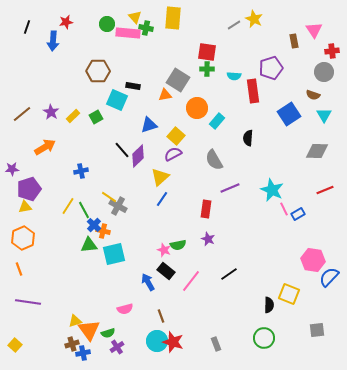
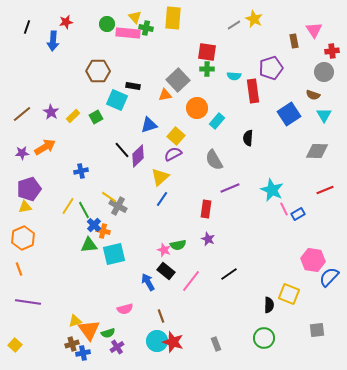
gray square at (178, 80): rotated 15 degrees clockwise
purple star at (12, 169): moved 10 px right, 16 px up
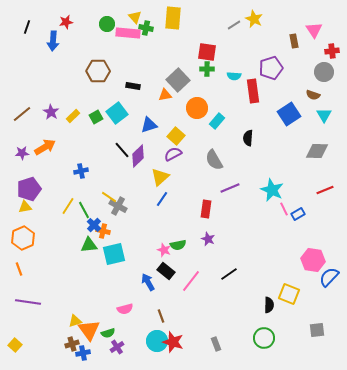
cyan square at (117, 100): moved 13 px down; rotated 30 degrees clockwise
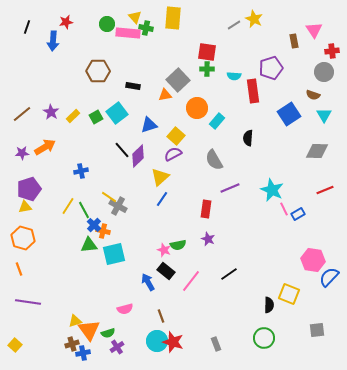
orange hexagon at (23, 238): rotated 20 degrees counterclockwise
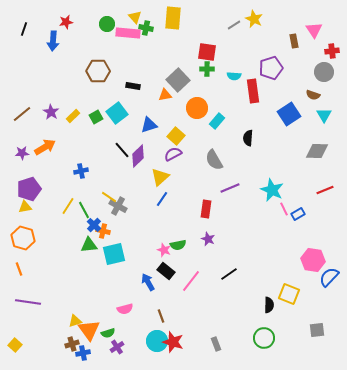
black line at (27, 27): moved 3 px left, 2 px down
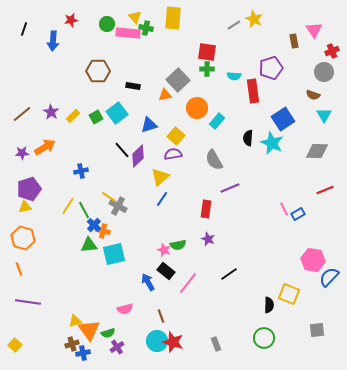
red star at (66, 22): moved 5 px right, 2 px up
red cross at (332, 51): rotated 16 degrees counterclockwise
blue square at (289, 114): moved 6 px left, 5 px down
purple semicircle at (173, 154): rotated 18 degrees clockwise
cyan star at (272, 190): moved 47 px up
pink line at (191, 281): moved 3 px left, 2 px down
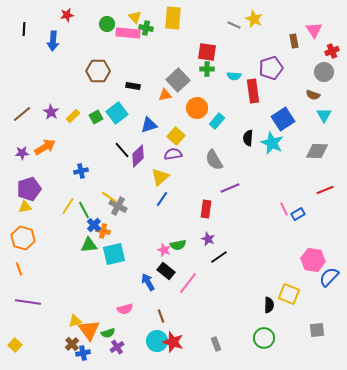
red star at (71, 20): moved 4 px left, 5 px up
gray line at (234, 25): rotated 56 degrees clockwise
black line at (24, 29): rotated 16 degrees counterclockwise
black line at (229, 274): moved 10 px left, 17 px up
brown cross at (72, 344): rotated 24 degrees counterclockwise
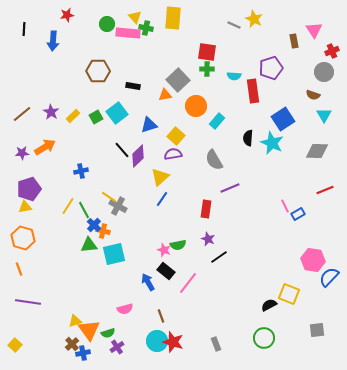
orange circle at (197, 108): moved 1 px left, 2 px up
pink line at (284, 209): moved 1 px right, 3 px up
black semicircle at (269, 305): rotated 119 degrees counterclockwise
